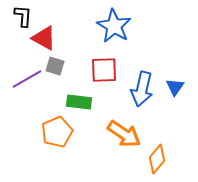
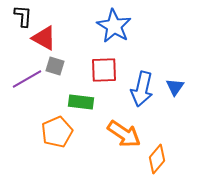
green rectangle: moved 2 px right
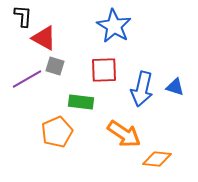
blue triangle: rotated 48 degrees counterclockwise
orange diamond: rotated 56 degrees clockwise
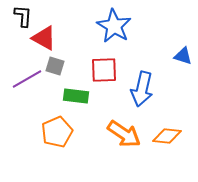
blue triangle: moved 8 px right, 31 px up
green rectangle: moved 5 px left, 6 px up
orange diamond: moved 10 px right, 23 px up
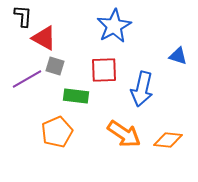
blue star: rotated 12 degrees clockwise
blue triangle: moved 5 px left
orange diamond: moved 1 px right, 4 px down
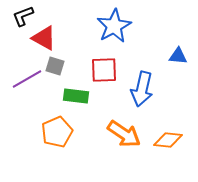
black L-shape: rotated 115 degrees counterclockwise
blue triangle: rotated 12 degrees counterclockwise
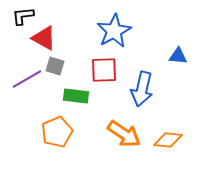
black L-shape: rotated 15 degrees clockwise
blue star: moved 5 px down
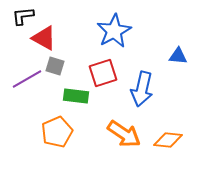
red square: moved 1 px left, 3 px down; rotated 16 degrees counterclockwise
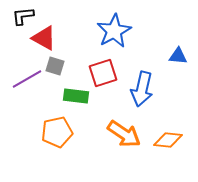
orange pentagon: rotated 12 degrees clockwise
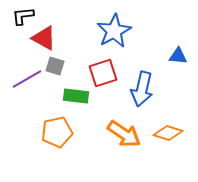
orange diamond: moved 7 px up; rotated 12 degrees clockwise
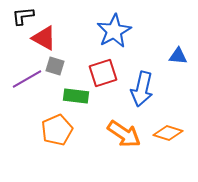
orange pentagon: moved 2 px up; rotated 12 degrees counterclockwise
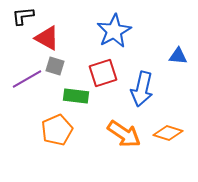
red triangle: moved 3 px right
